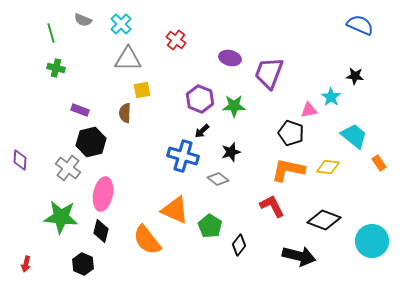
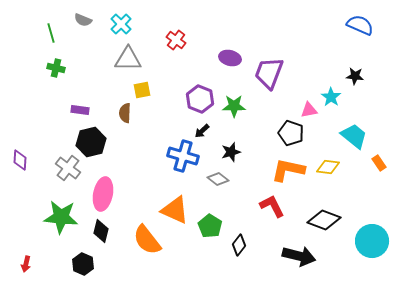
purple rectangle at (80, 110): rotated 12 degrees counterclockwise
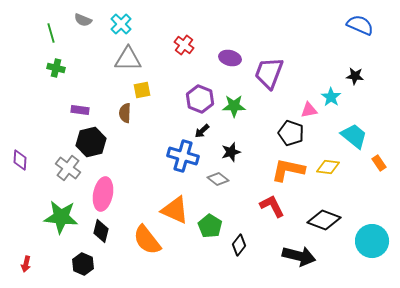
red cross at (176, 40): moved 8 px right, 5 px down
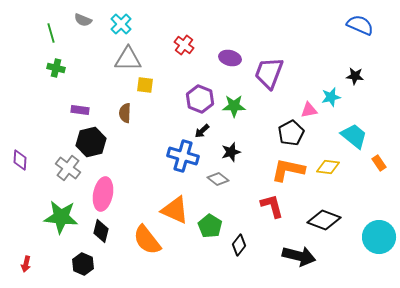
yellow square at (142, 90): moved 3 px right, 5 px up; rotated 18 degrees clockwise
cyan star at (331, 97): rotated 24 degrees clockwise
black pentagon at (291, 133): rotated 25 degrees clockwise
red L-shape at (272, 206): rotated 12 degrees clockwise
cyan circle at (372, 241): moved 7 px right, 4 px up
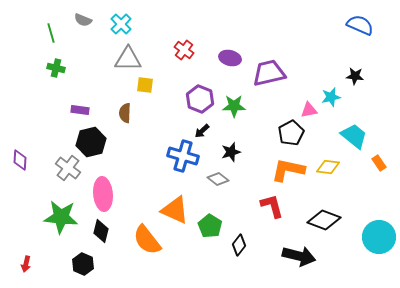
red cross at (184, 45): moved 5 px down
purple trapezoid at (269, 73): rotated 56 degrees clockwise
pink ellipse at (103, 194): rotated 16 degrees counterclockwise
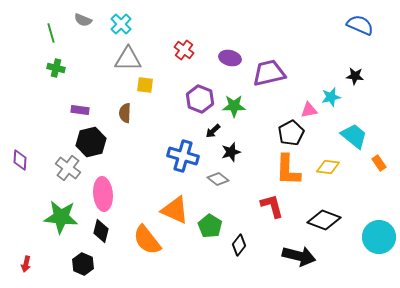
black arrow at (202, 131): moved 11 px right
orange L-shape at (288, 170): rotated 100 degrees counterclockwise
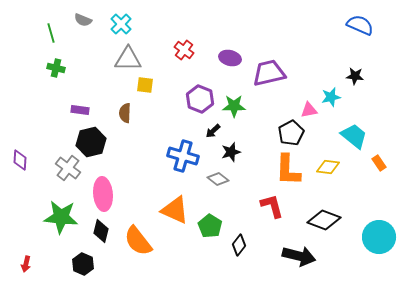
orange semicircle at (147, 240): moved 9 px left, 1 px down
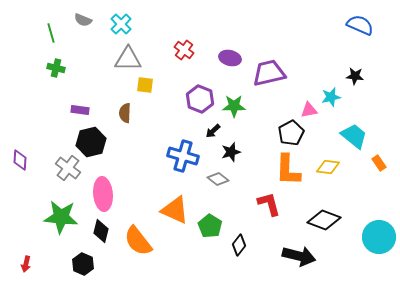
red L-shape at (272, 206): moved 3 px left, 2 px up
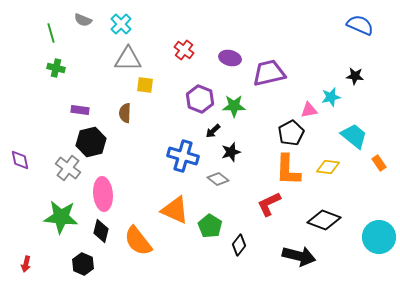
purple diamond at (20, 160): rotated 15 degrees counterclockwise
red L-shape at (269, 204): rotated 100 degrees counterclockwise
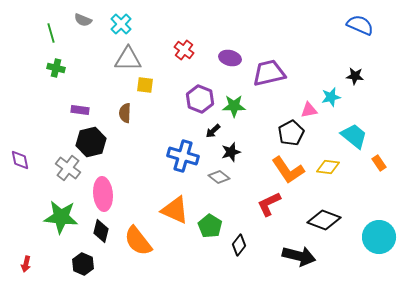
orange L-shape at (288, 170): rotated 36 degrees counterclockwise
gray diamond at (218, 179): moved 1 px right, 2 px up
